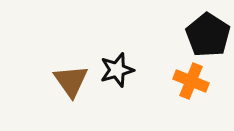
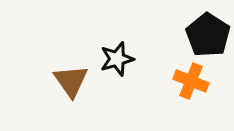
black star: moved 11 px up
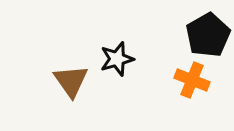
black pentagon: rotated 9 degrees clockwise
orange cross: moved 1 px right, 1 px up
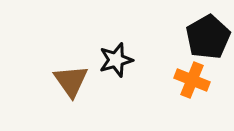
black pentagon: moved 2 px down
black star: moved 1 px left, 1 px down
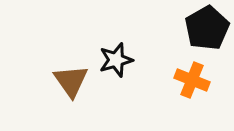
black pentagon: moved 1 px left, 9 px up
